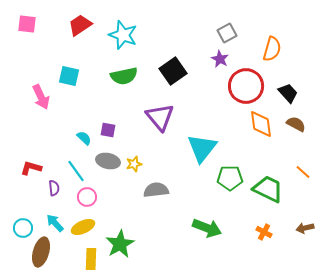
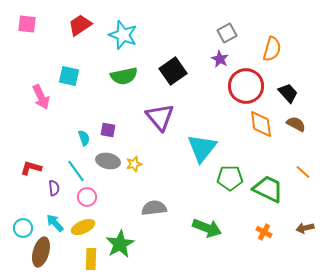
cyan semicircle: rotated 28 degrees clockwise
gray semicircle: moved 2 px left, 18 px down
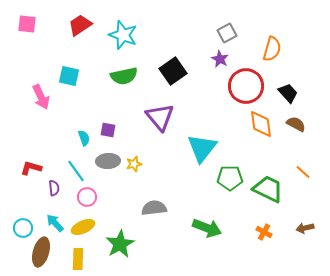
gray ellipse: rotated 15 degrees counterclockwise
yellow rectangle: moved 13 px left
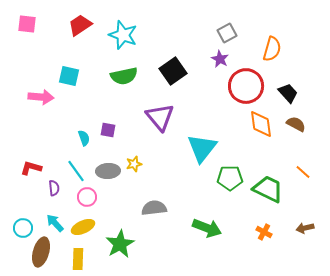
pink arrow: rotated 60 degrees counterclockwise
gray ellipse: moved 10 px down
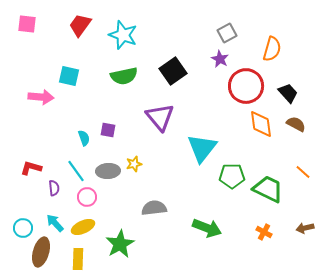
red trapezoid: rotated 20 degrees counterclockwise
green pentagon: moved 2 px right, 2 px up
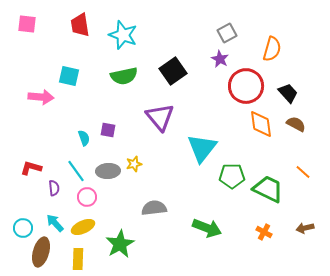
red trapezoid: rotated 45 degrees counterclockwise
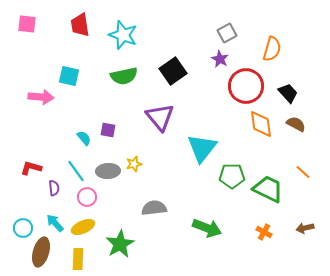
cyan semicircle: rotated 21 degrees counterclockwise
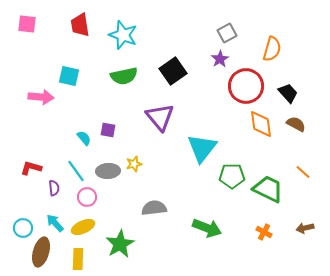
purple star: rotated 12 degrees clockwise
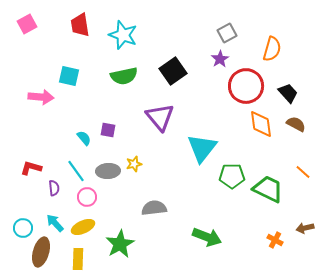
pink square: rotated 36 degrees counterclockwise
green arrow: moved 9 px down
orange cross: moved 11 px right, 8 px down
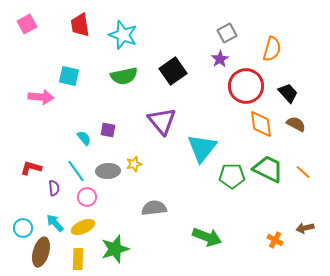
purple triangle: moved 2 px right, 4 px down
green trapezoid: moved 20 px up
green star: moved 5 px left, 5 px down; rotated 12 degrees clockwise
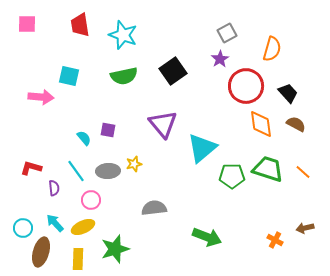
pink square: rotated 30 degrees clockwise
purple triangle: moved 1 px right, 3 px down
cyan triangle: rotated 12 degrees clockwise
green trapezoid: rotated 8 degrees counterclockwise
pink circle: moved 4 px right, 3 px down
